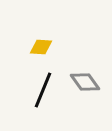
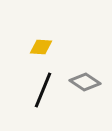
gray diamond: rotated 20 degrees counterclockwise
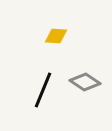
yellow diamond: moved 15 px right, 11 px up
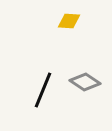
yellow diamond: moved 13 px right, 15 px up
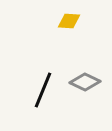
gray diamond: rotated 8 degrees counterclockwise
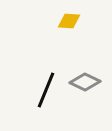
black line: moved 3 px right
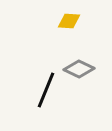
gray diamond: moved 6 px left, 13 px up
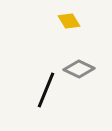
yellow diamond: rotated 55 degrees clockwise
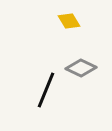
gray diamond: moved 2 px right, 1 px up
